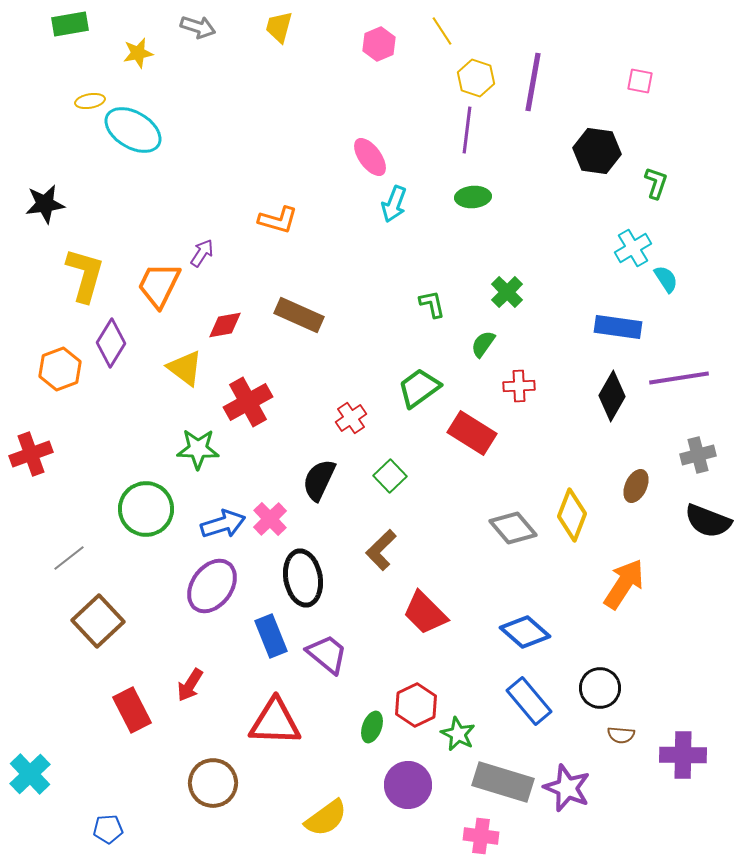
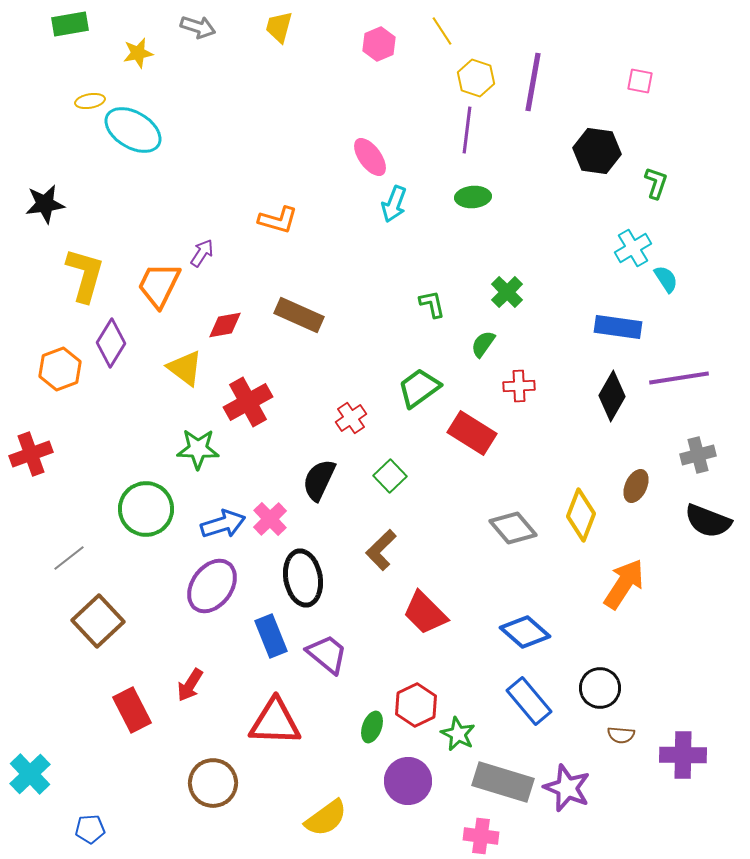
yellow diamond at (572, 515): moved 9 px right
purple circle at (408, 785): moved 4 px up
blue pentagon at (108, 829): moved 18 px left
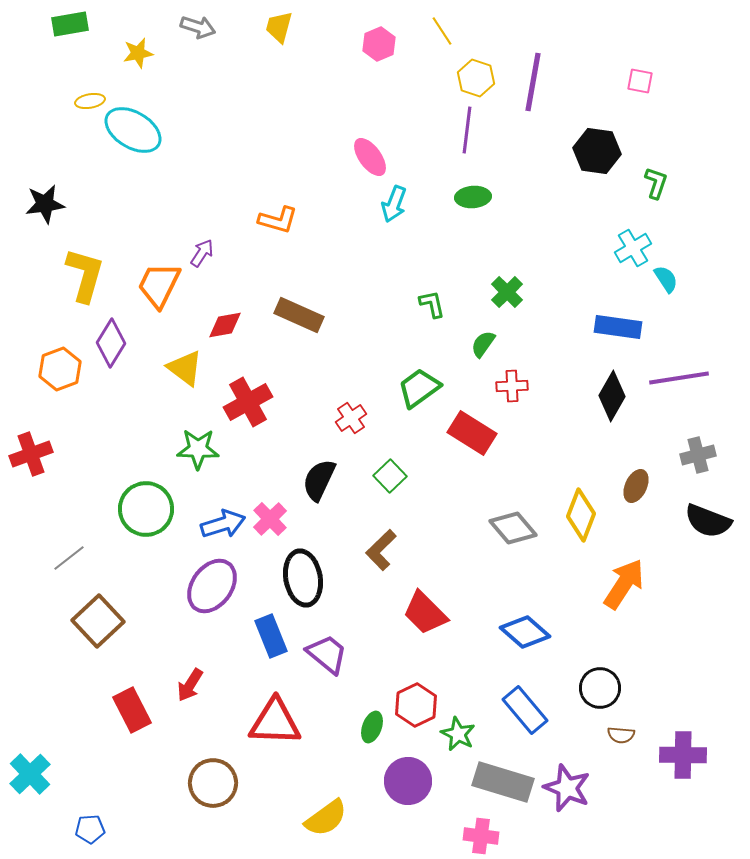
red cross at (519, 386): moved 7 px left
blue rectangle at (529, 701): moved 4 px left, 9 px down
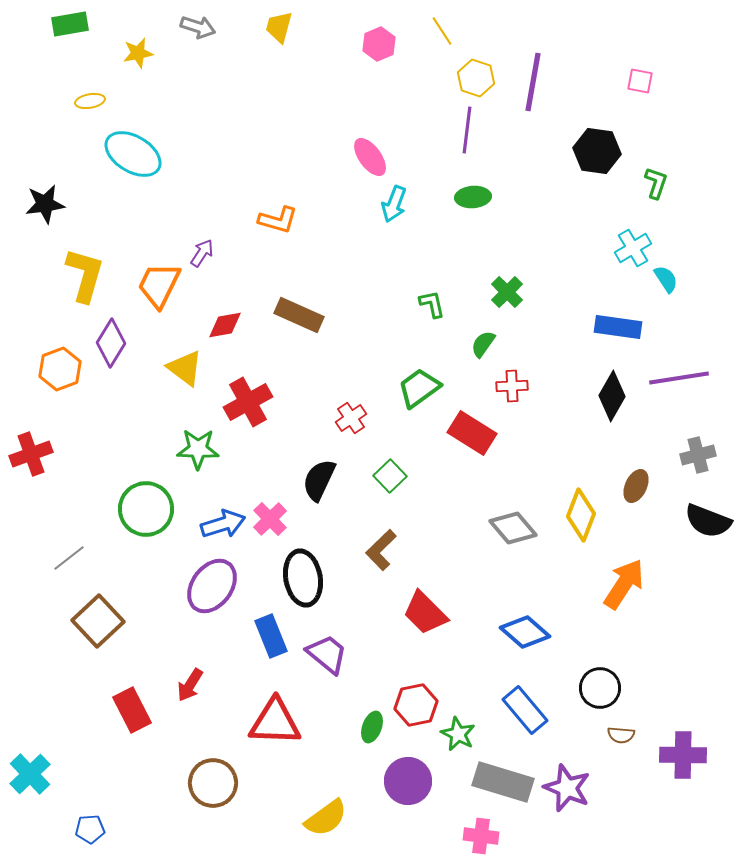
cyan ellipse at (133, 130): moved 24 px down
red hexagon at (416, 705): rotated 15 degrees clockwise
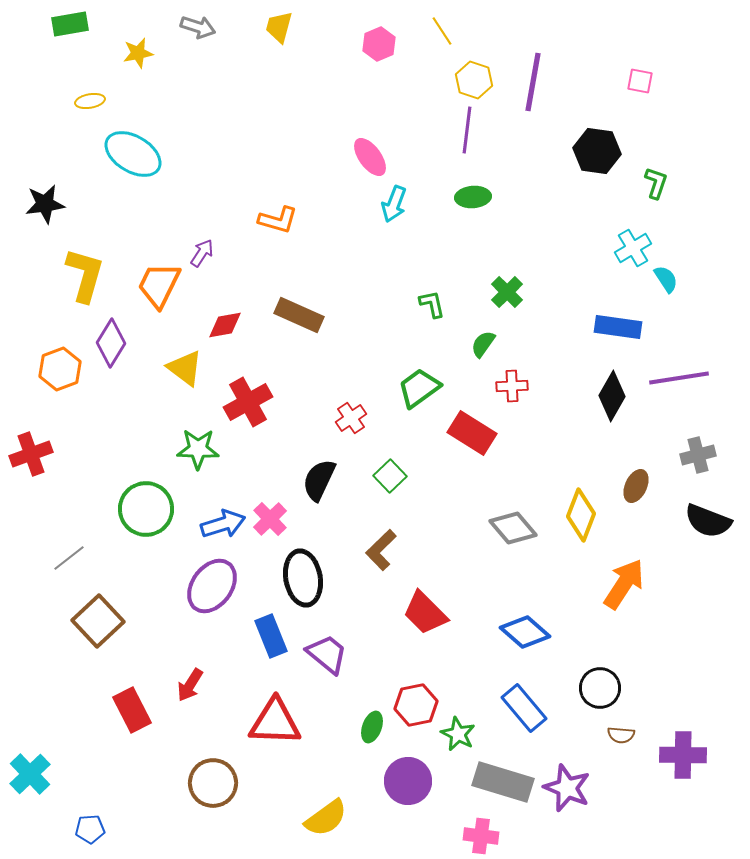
yellow hexagon at (476, 78): moved 2 px left, 2 px down
blue rectangle at (525, 710): moved 1 px left, 2 px up
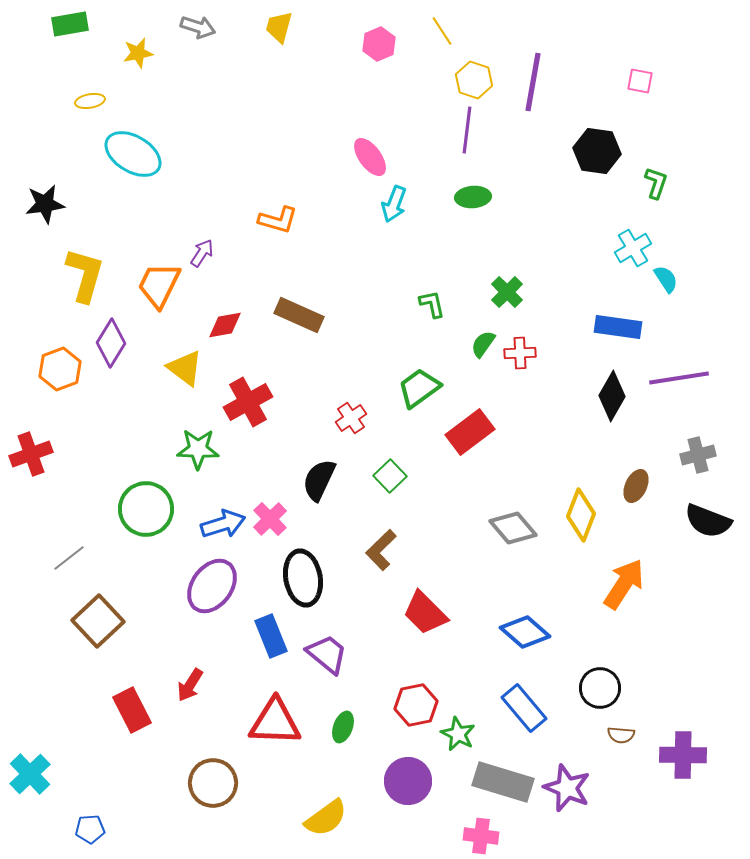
red cross at (512, 386): moved 8 px right, 33 px up
red rectangle at (472, 433): moved 2 px left, 1 px up; rotated 69 degrees counterclockwise
green ellipse at (372, 727): moved 29 px left
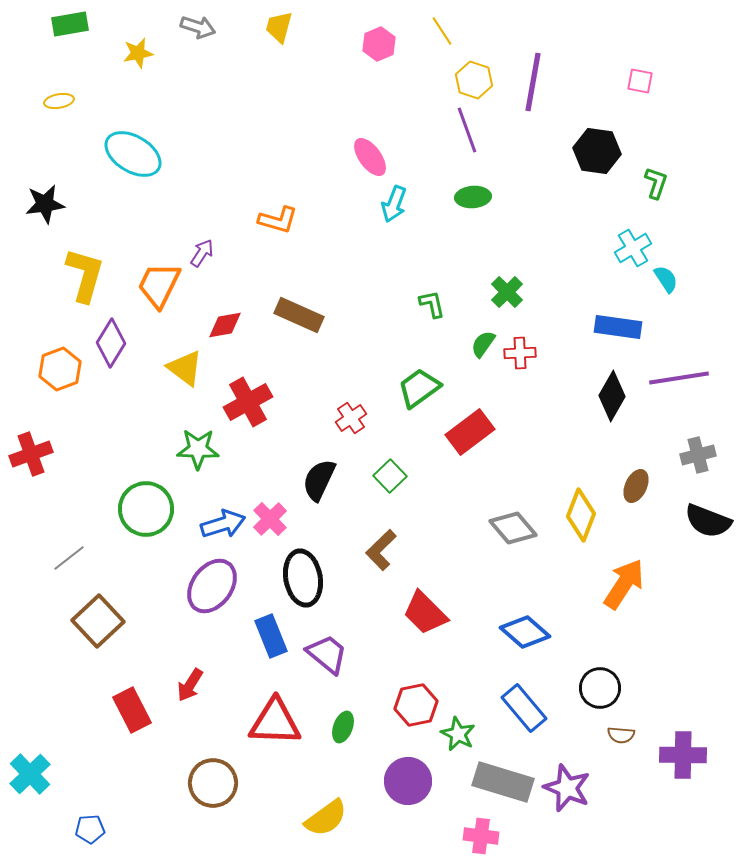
yellow ellipse at (90, 101): moved 31 px left
purple line at (467, 130): rotated 27 degrees counterclockwise
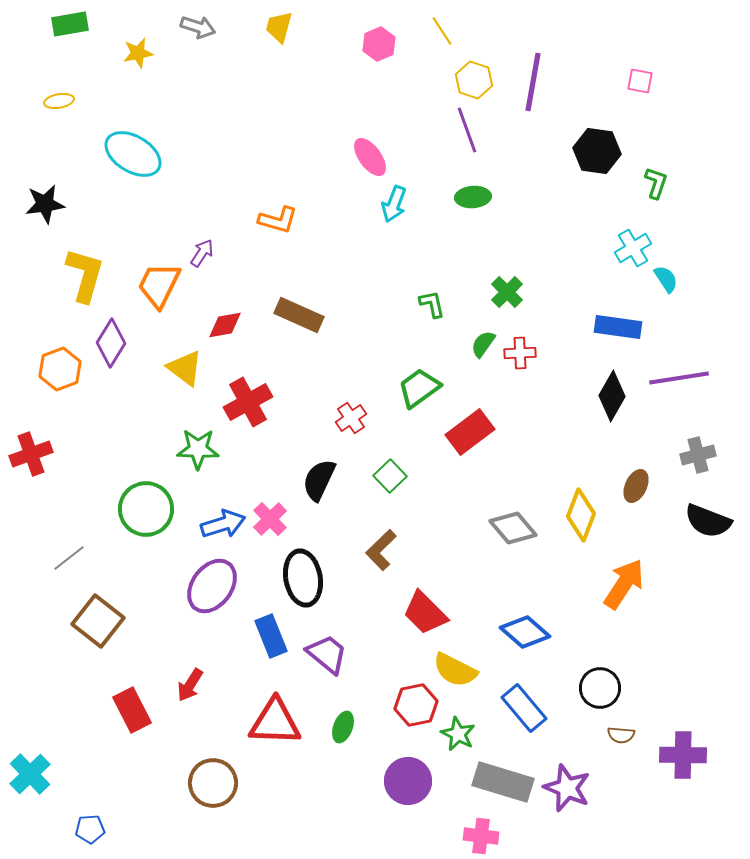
brown square at (98, 621): rotated 9 degrees counterclockwise
yellow semicircle at (326, 818): moved 129 px right, 148 px up; rotated 63 degrees clockwise
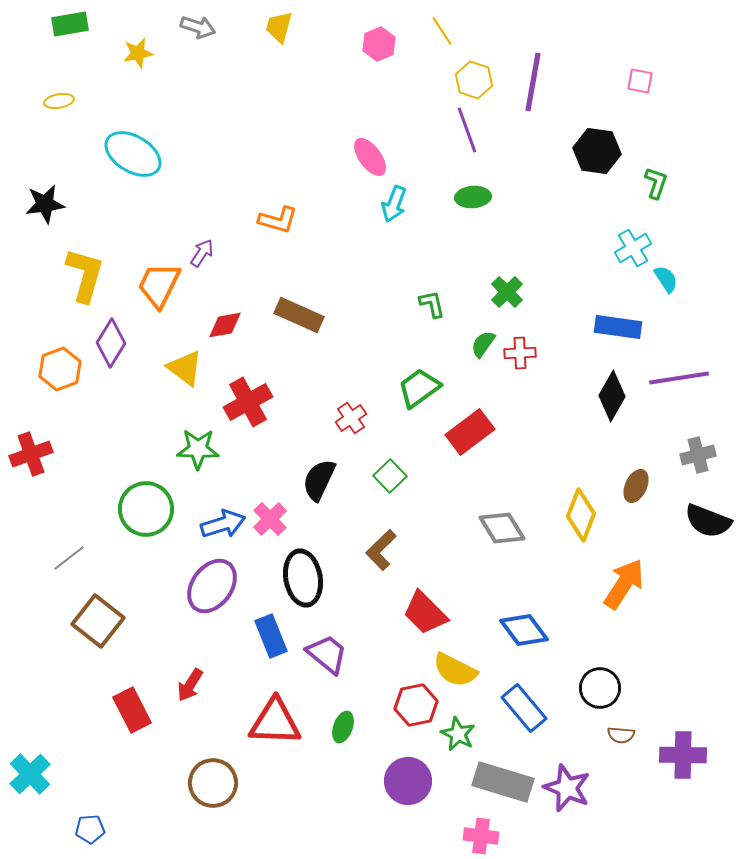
gray diamond at (513, 528): moved 11 px left; rotated 9 degrees clockwise
blue diamond at (525, 632): moved 1 px left, 2 px up; rotated 12 degrees clockwise
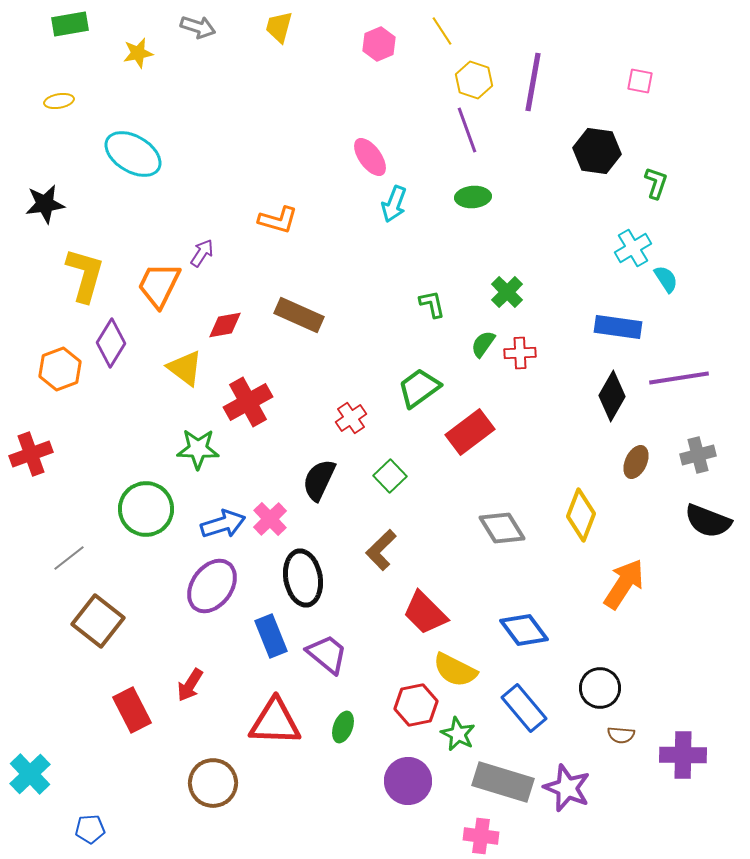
brown ellipse at (636, 486): moved 24 px up
